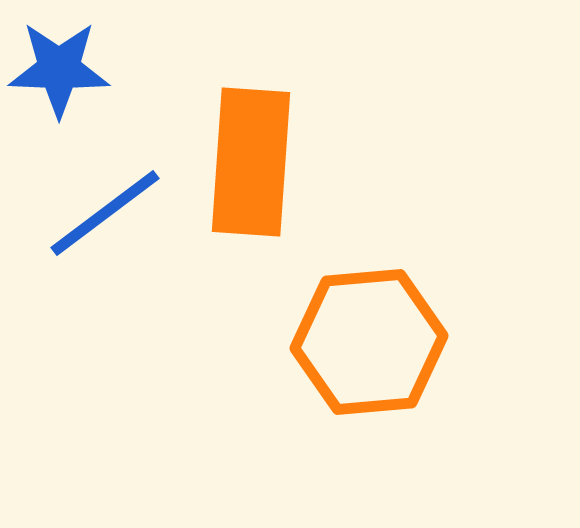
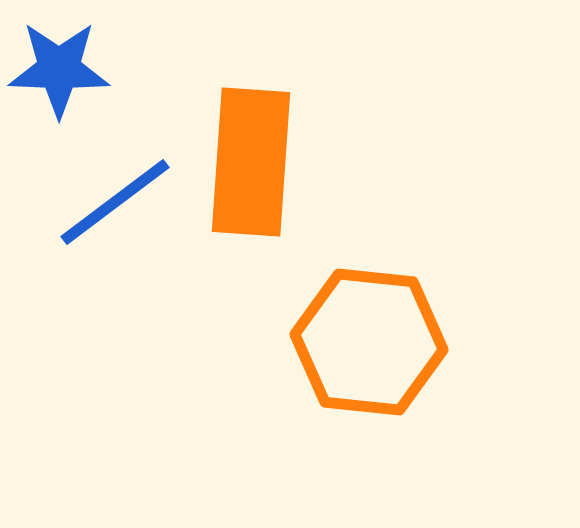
blue line: moved 10 px right, 11 px up
orange hexagon: rotated 11 degrees clockwise
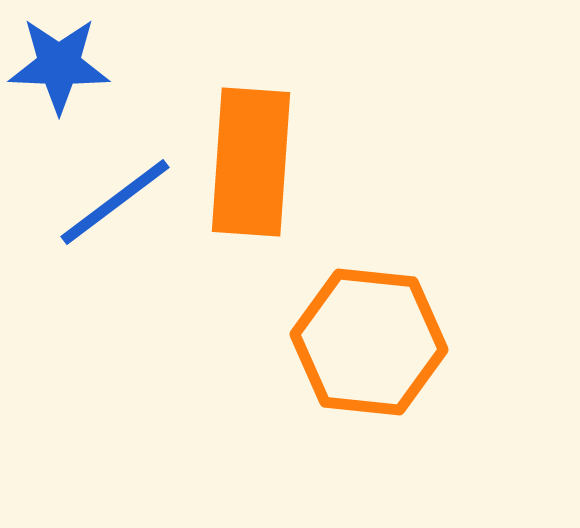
blue star: moved 4 px up
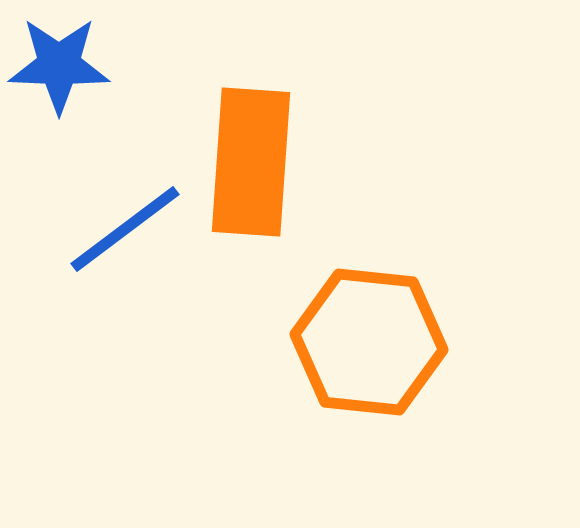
blue line: moved 10 px right, 27 px down
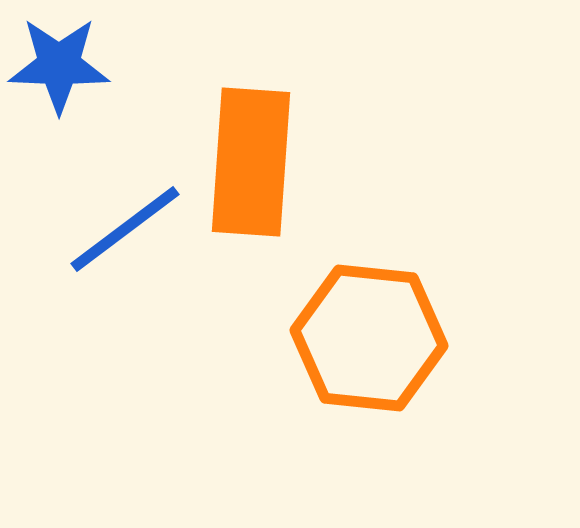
orange hexagon: moved 4 px up
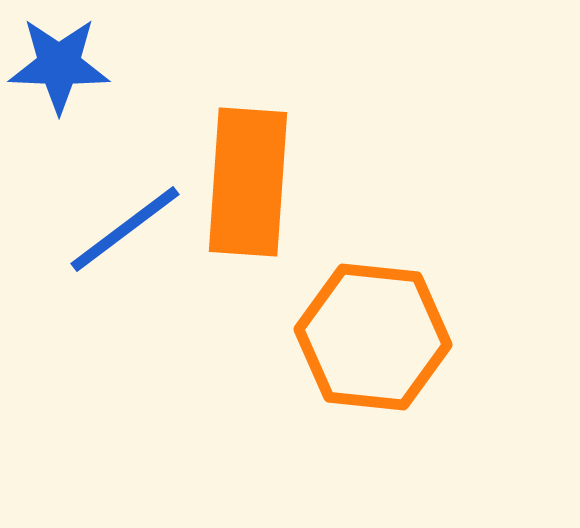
orange rectangle: moved 3 px left, 20 px down
orange hexagon: moved 4 px right, 1 px up
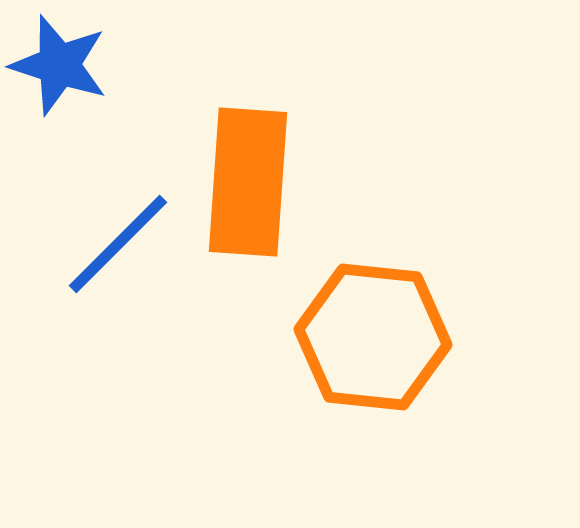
blue star: rotated 16 degrees clockwise
blue line: moved 7 px left, 15 px down; rotated 8 degrees counterclockwise
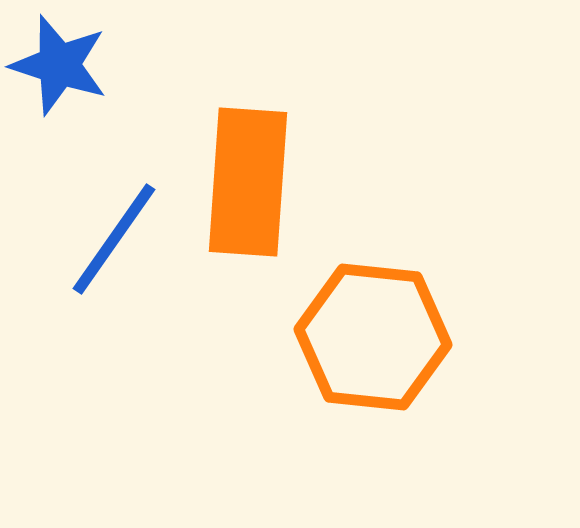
blue line: moved 4 px left, 5 px up; rotated 10 degrees counterclockwise
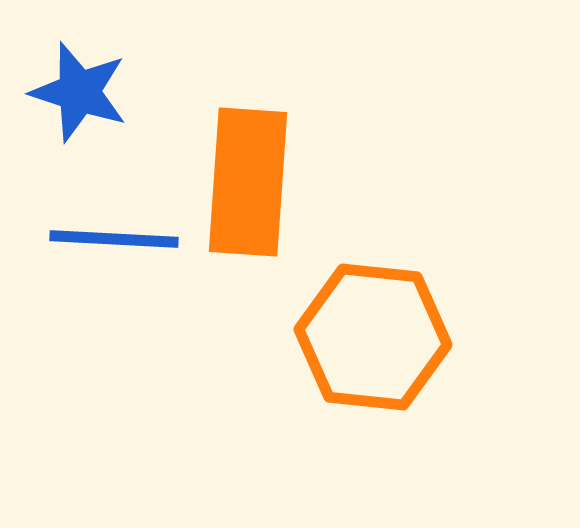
blue star: moved 20 px right, 27 px down
blue line: rotated 58 degrees clockwise
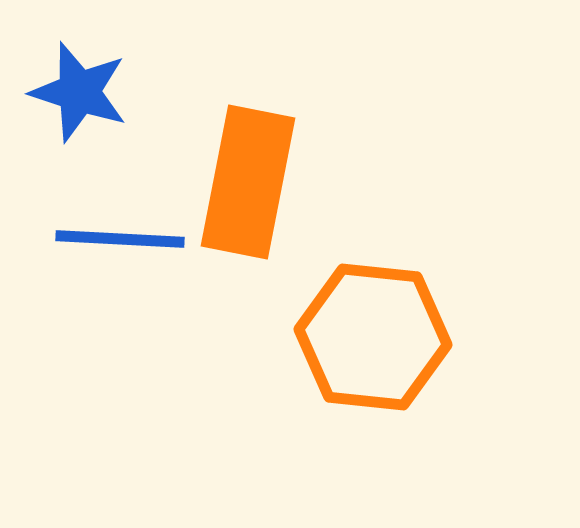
orange rectangle: rotated 7 degrees clockwise
blue line: moved 6 px right
